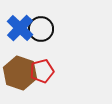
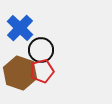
black circle: moved 21 px down
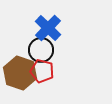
blue cross: moved 28 px right
red pentagon: rotated 30 degrees clockwise
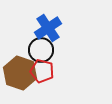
blue cross: rotated 12 degrees clockwise
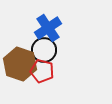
black circle: moved 3 px right
brown hexagon: moved 9 px up
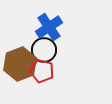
blue cross: moved 1 px right, 1 px up
brown hexagon: rotated 20 degrees clockwise
